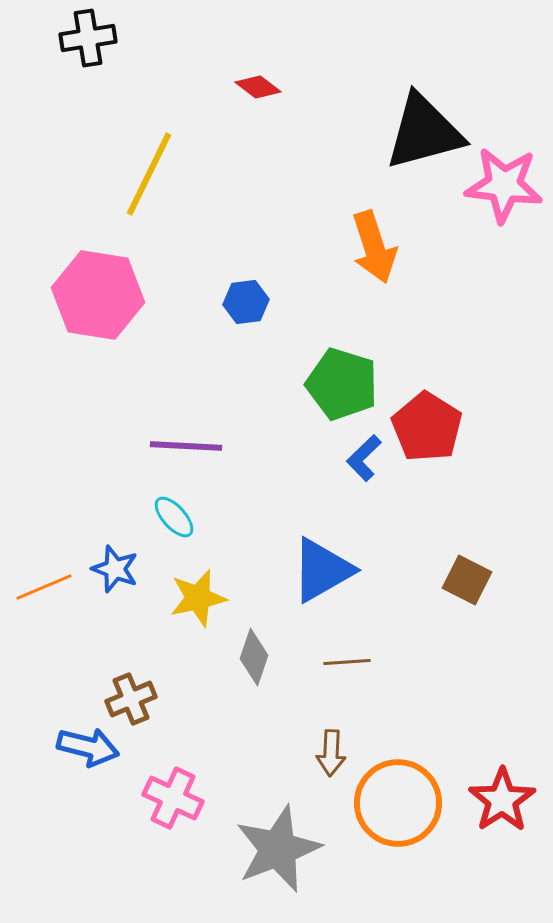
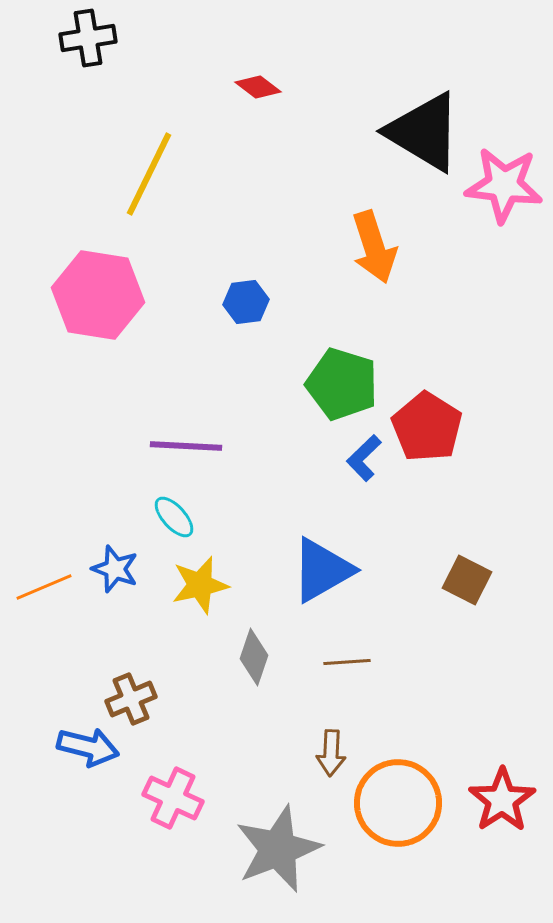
black triangle: rotated 46 degrees clockwise
yellow star: moved 2 px right, 13 px up
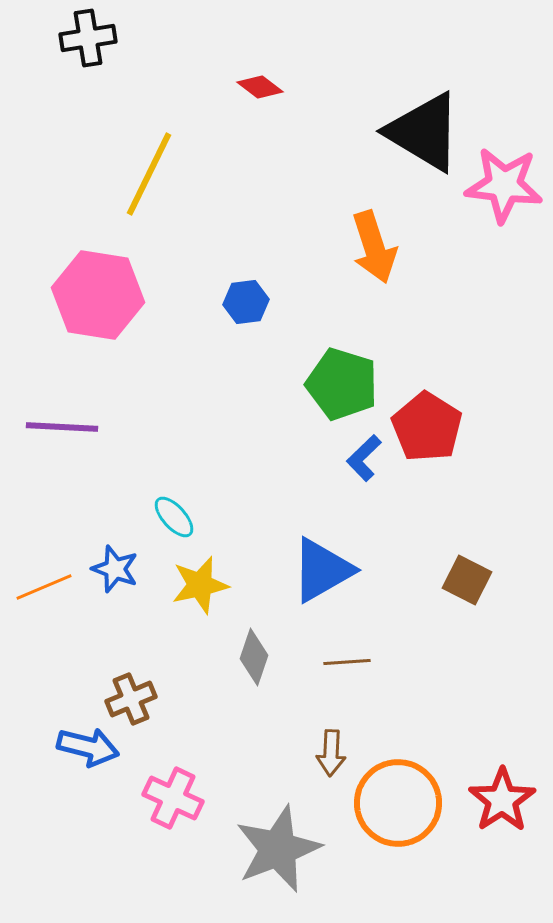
red diamond: moved 2 px right
purple line: moved 124 px left, 19 px up
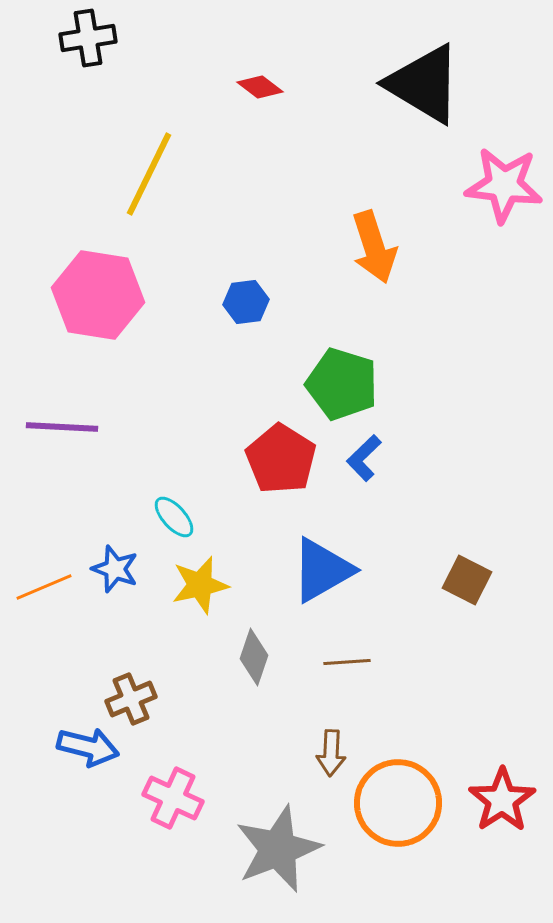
black triangle: moved 48 px up
red pentagon: moved 146 px left, 32 px down
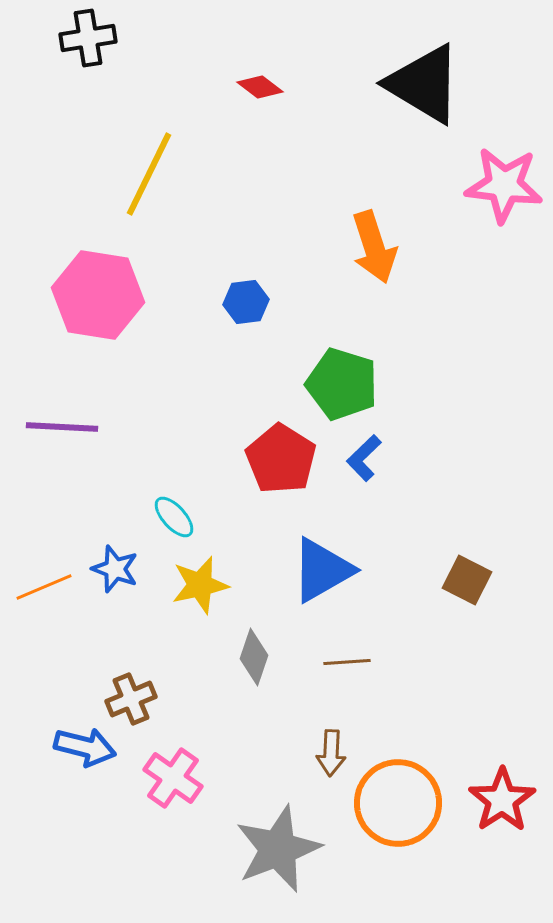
blue arrow: moved 3 px left
pink cross: moved 20 px up; rotated 10 degrees clockwise
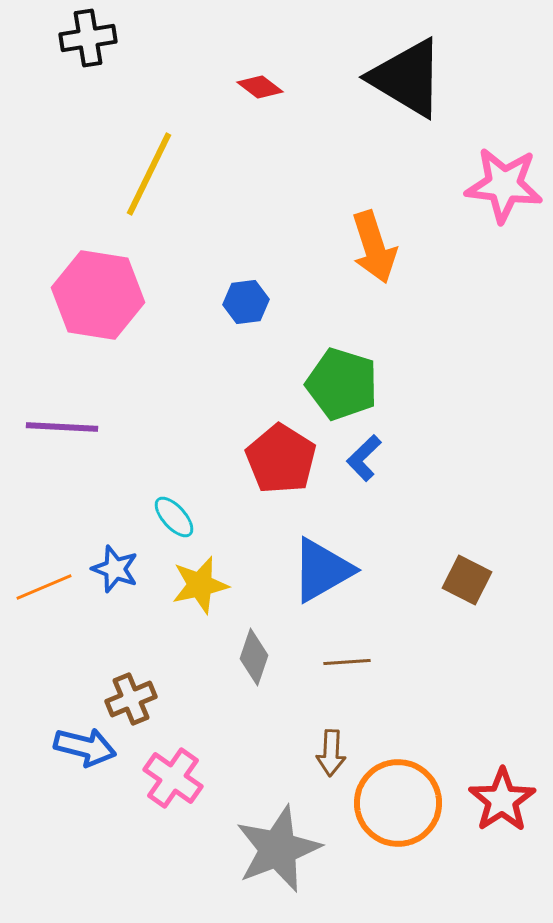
black triangle: moved 17 px left, 6 px up
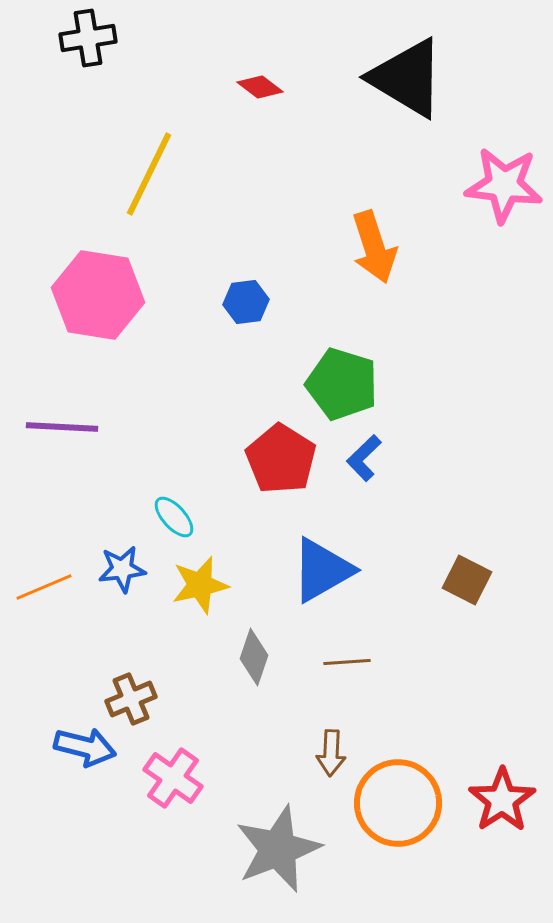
blue star: moved 7 px right; rotated 27 degrees counterclockwise
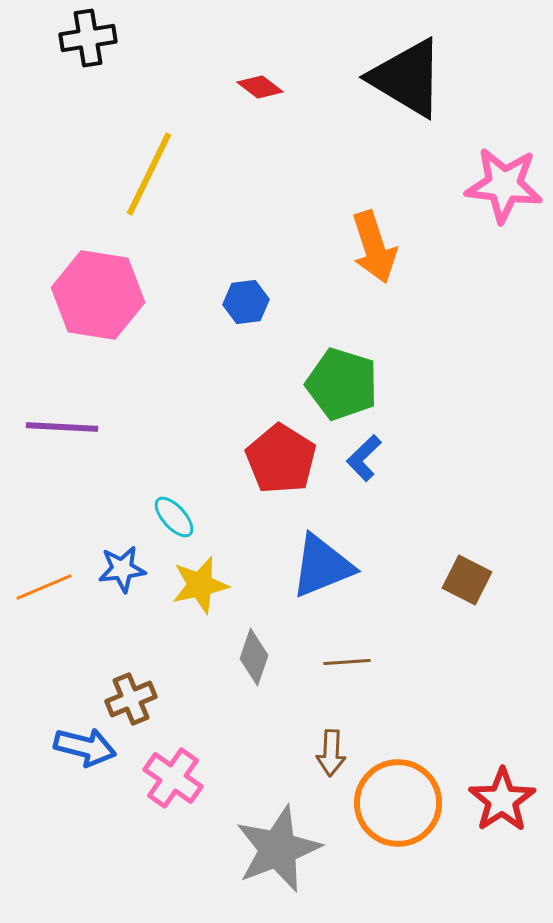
blue triangle: moved 4 px up; rotated 8 degrees clockwise
